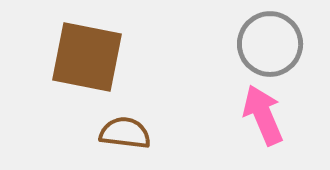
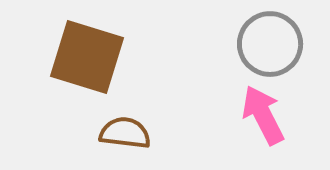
brown square: rotated 6 degrees clockwise
pink arrow: rotated 4 degrees counterclockwise
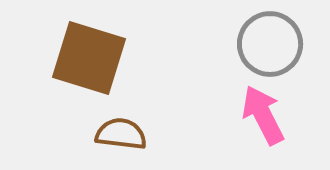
brown square: moved 2 px right, 1 px down
brown semicircle: moved 4 px left, 1 px down
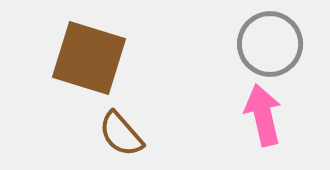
pink arrow: rotated 14 degrees clockwise
brown semicircle: rotated 138 degrees counterclockwise
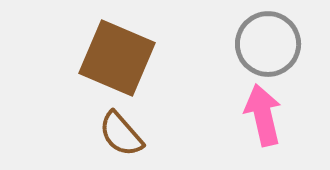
gray circle: moved 2 px left
brown square: moved 28 px right; rotated 6 degrees clockwise
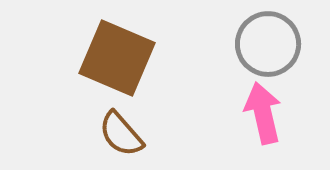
pink arrow: moved 2 px up
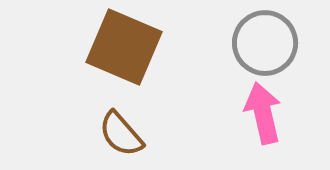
gray circle: moved 3 px left, 1 px up
brown square: moved 7 px right, 11 px up
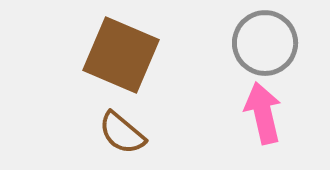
brown square: moved 3 px left, 8 px down
brown semicircle: moved 1 px right, 1 px up; rotated 9 degrees counterclockwise
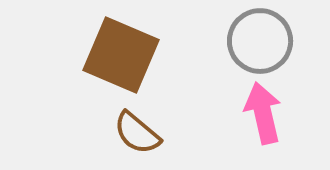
gray circle: moved 5 px left, 2 px up
brown semicircle: moved 15 px right
